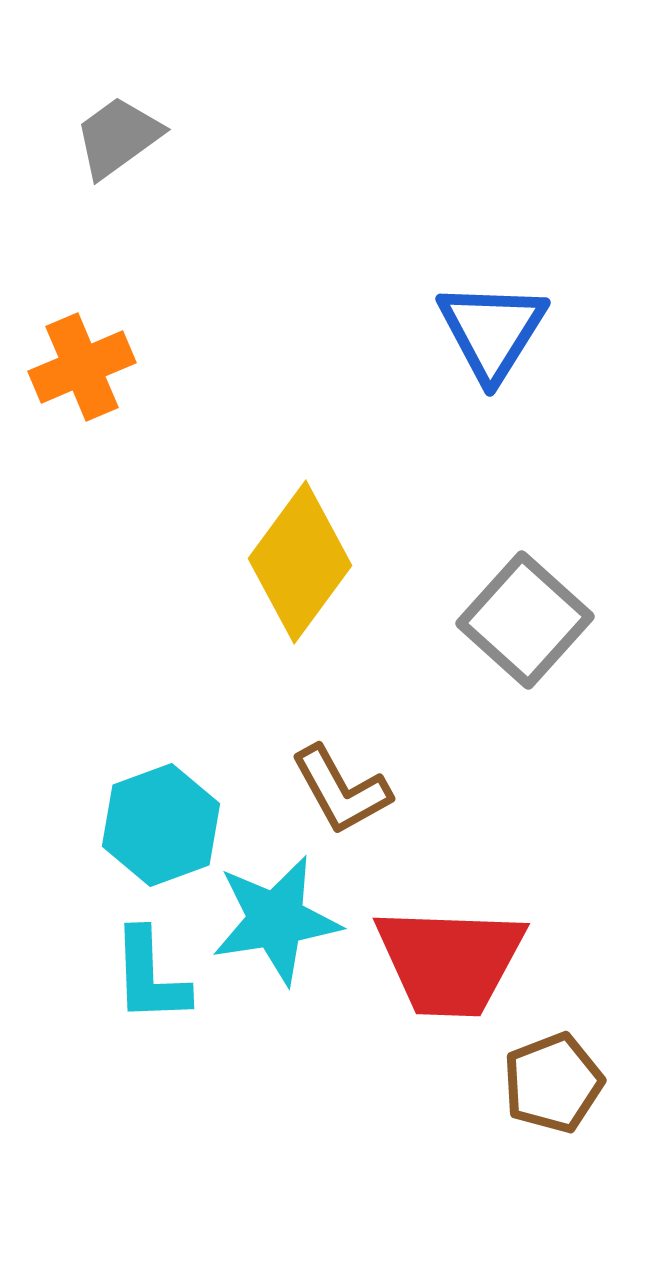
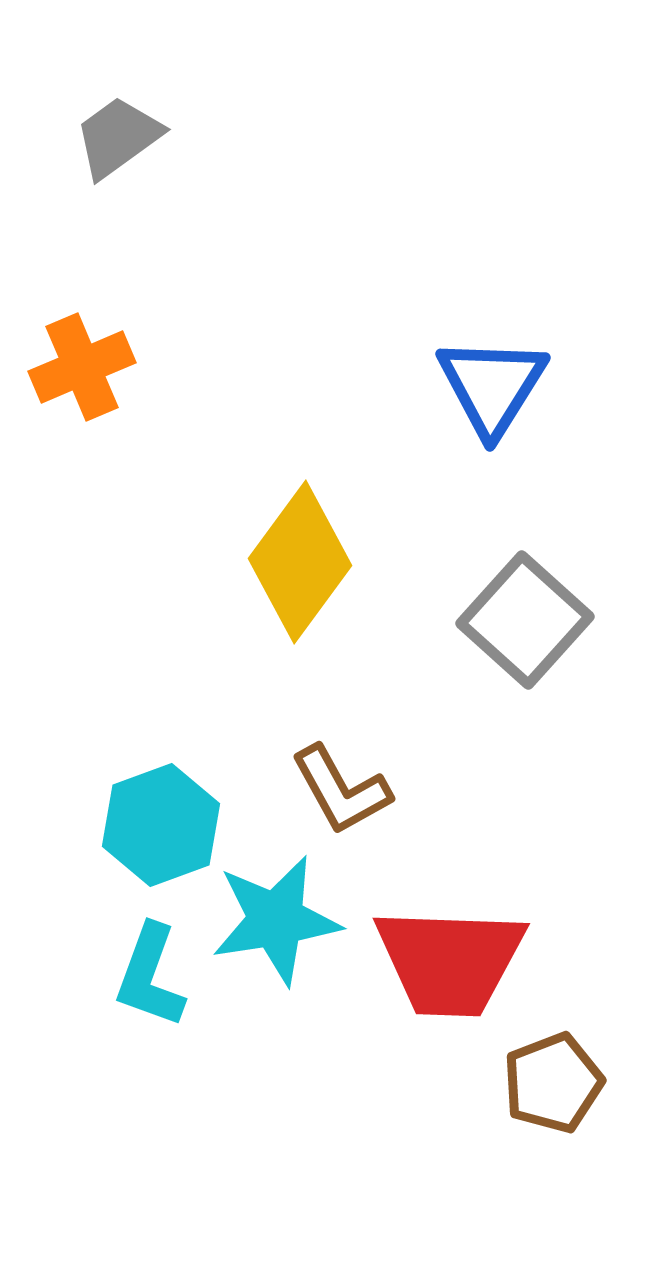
blue triangle: moved 55 px down
cyan L-shape: rotated 22 degrees clockwise
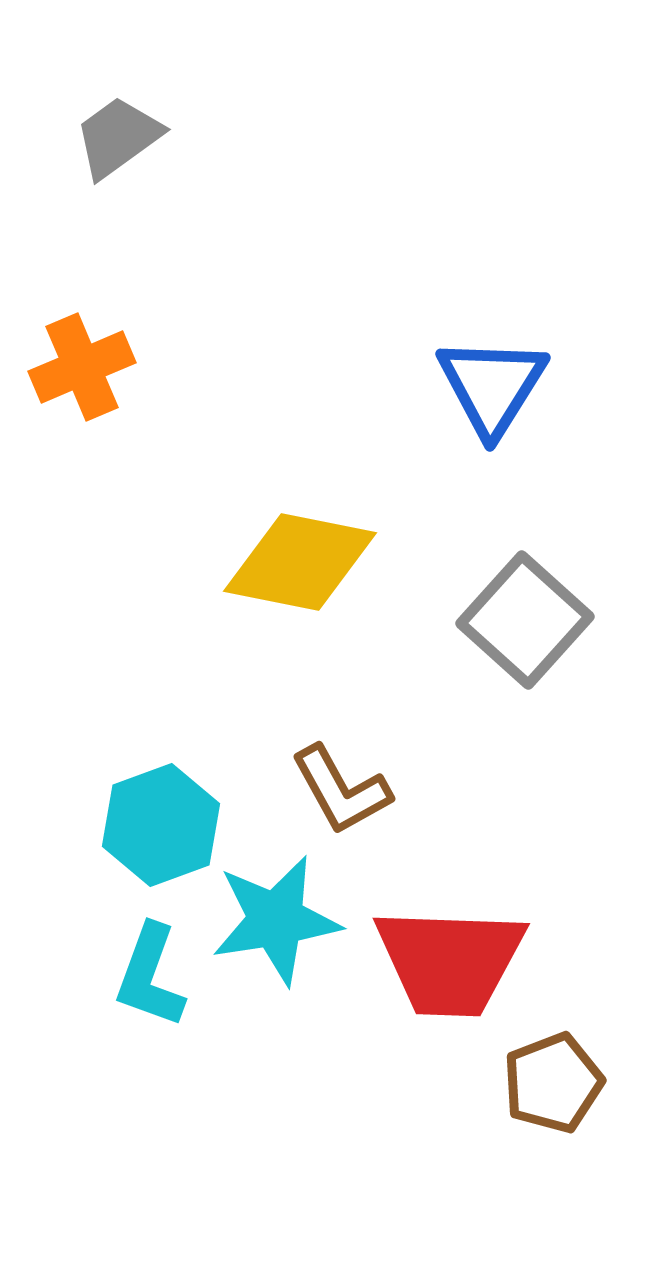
yellow diamond: rotated 65 degrees clockwise
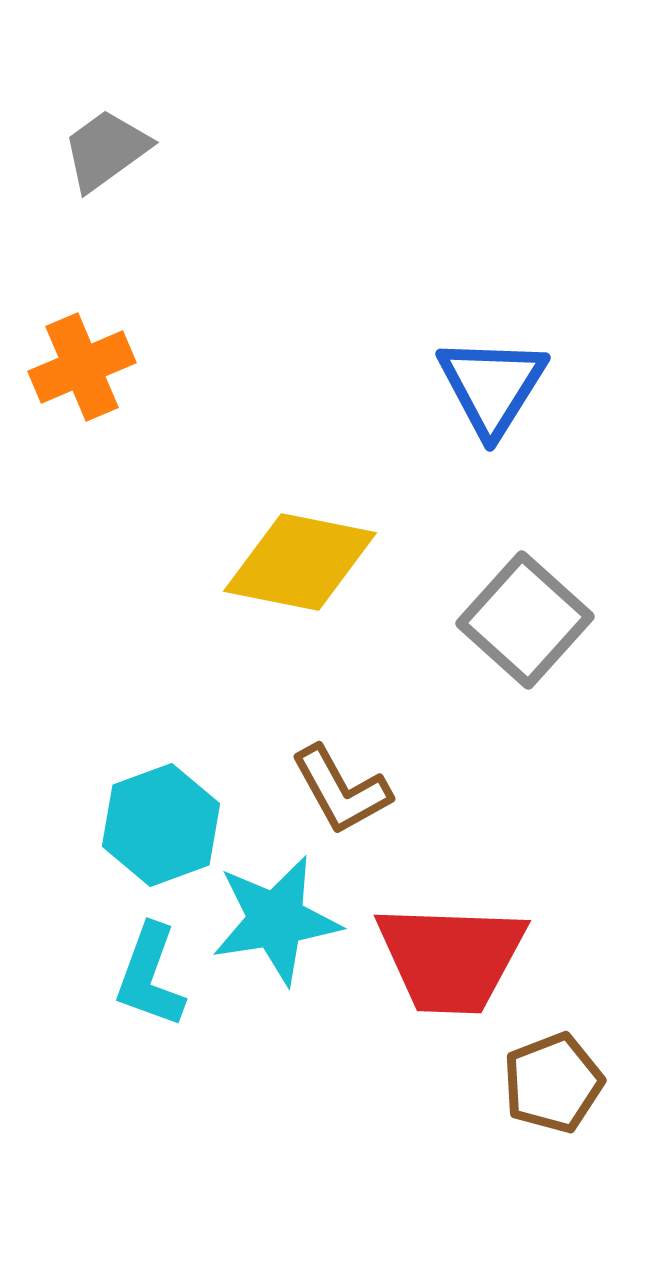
gray trapezoid: moved 12 px left, 13 px down
red trapezoid: moved 1 px right, 3 px up
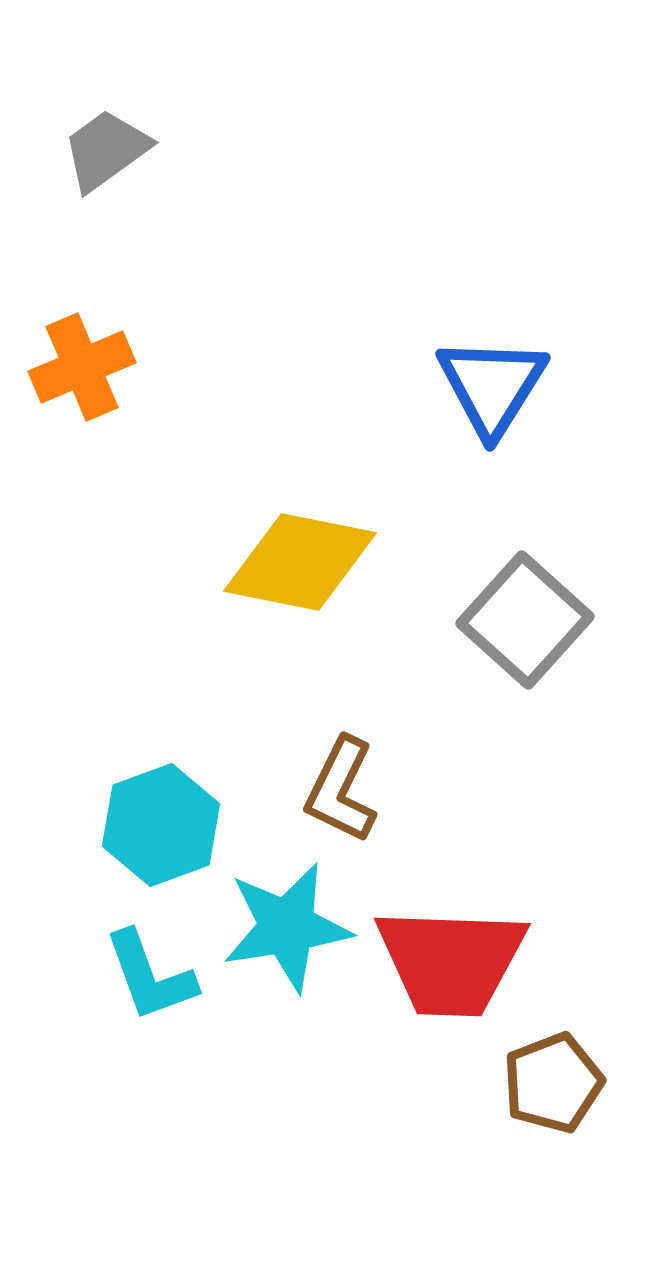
brown L-shape: rotated 55 degrees clockwise
cyan star: moved 11 px right, 7 px down
red trapezoid: moved 3 px down
cyan L-shape: rotated 40 degrees counterclockwise
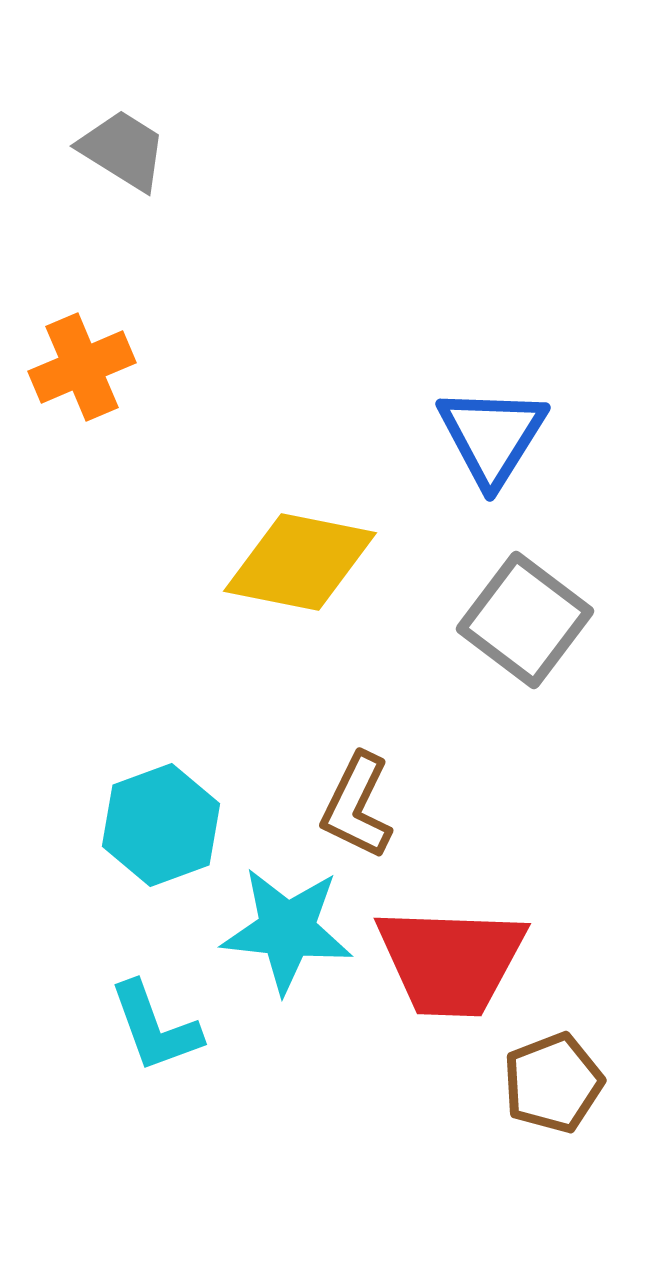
gray trapezoid: moved 17 px right; rotated 68 degrees clockwise
blue triangle: moved 50 px down
gray square: rotated 5 degrees counterclockwise
brown L-shape: moved 16 px right, 16 px down
cyan star: moved 3 px down; rotated 15 degrees clockwise
cyan L-shape: moved 5 px right, 51 px down
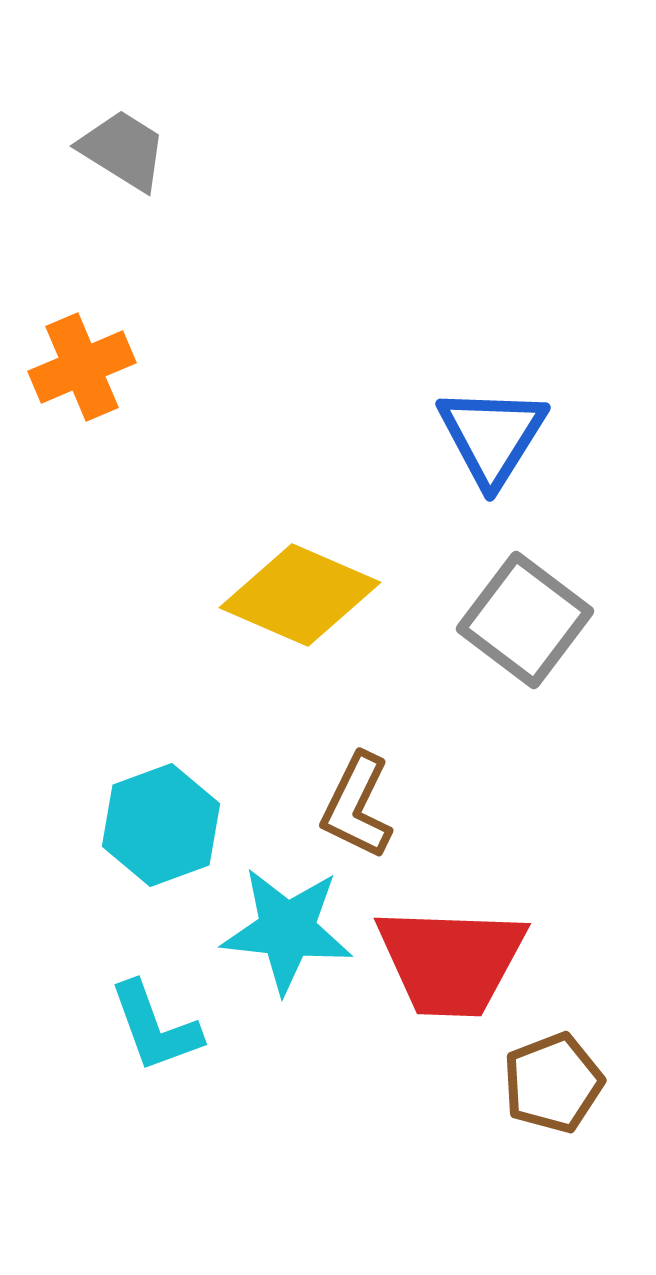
yellow diamond: moved 33 px down; rotated 12 degrees clockwise
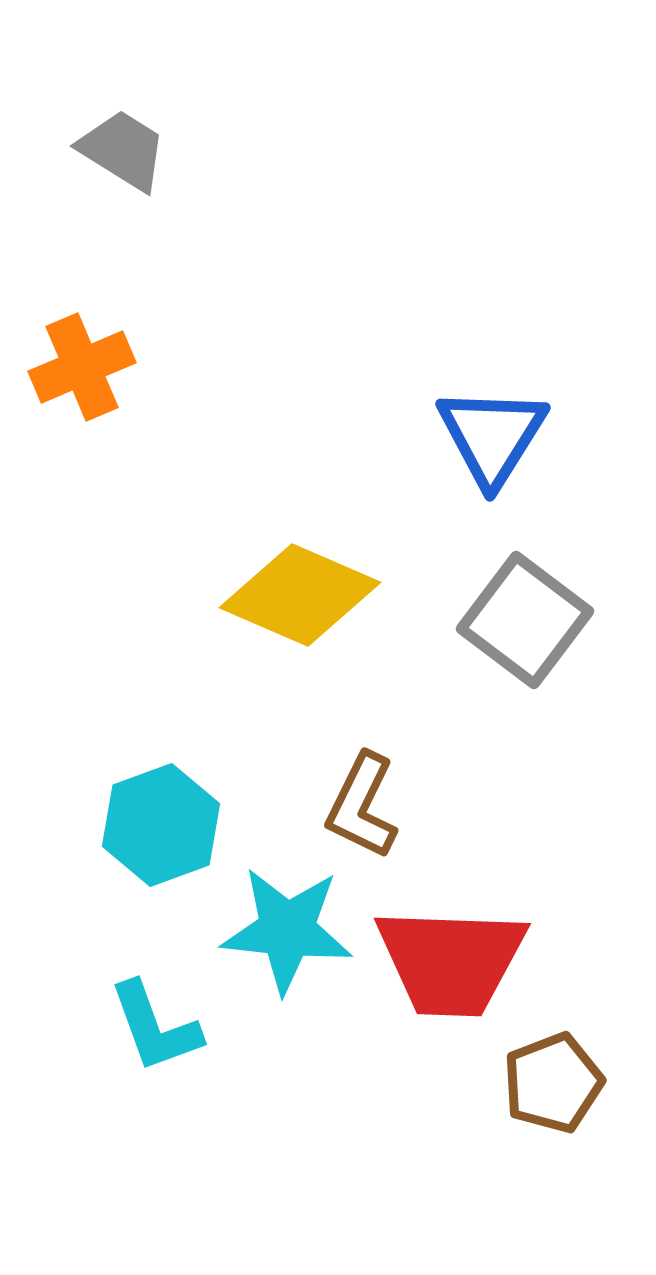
brown L-shape: moved 5 px right
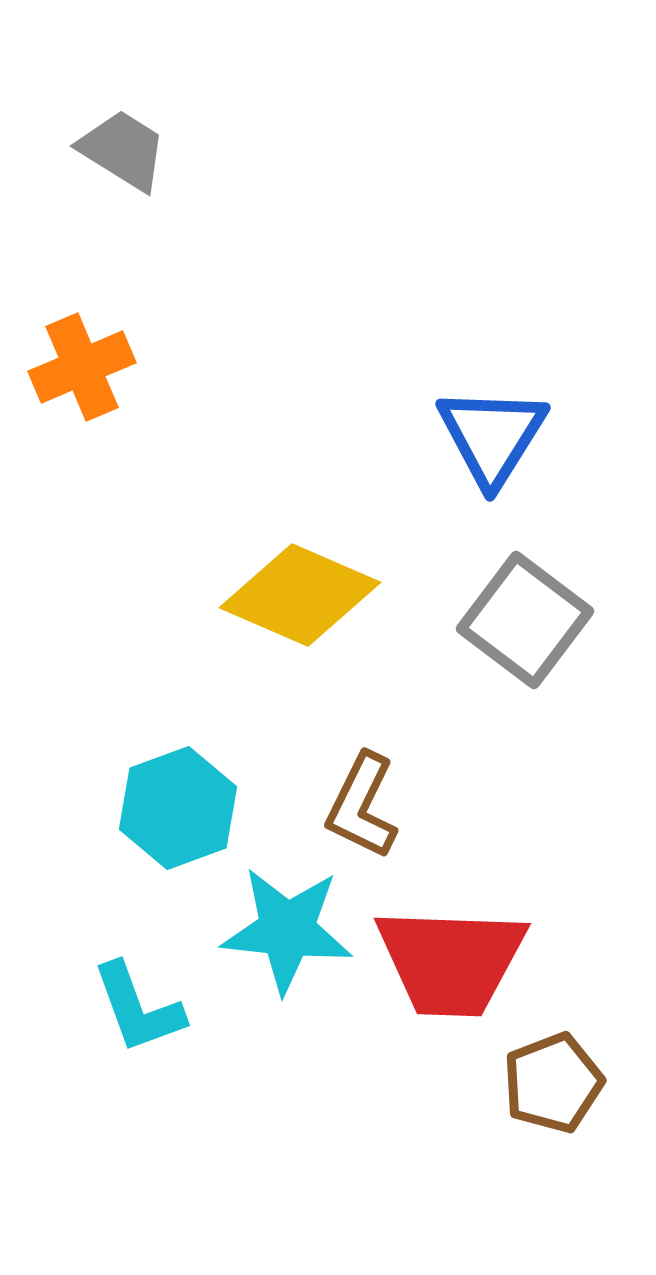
cyan hexagon: moved 17 px right, 17 px up
cyan L-shape: moved 17 px left, 19 px up
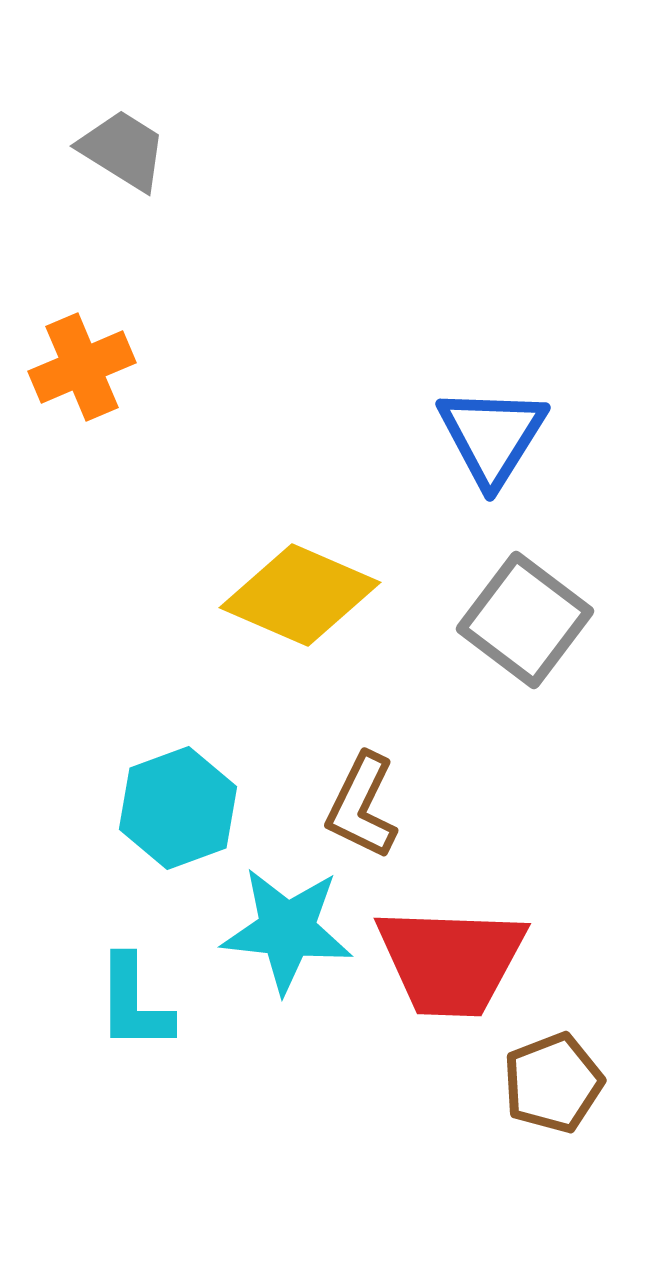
cyan L-shape: moved 4 px left, 5 px up; rotated 20 degrees clockwise
